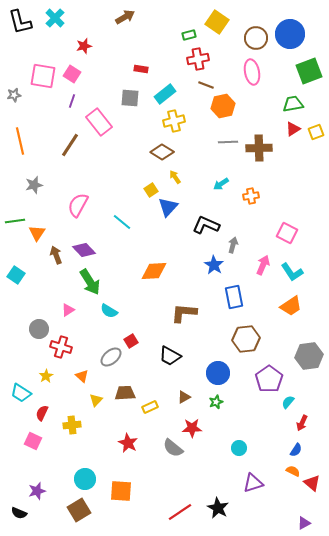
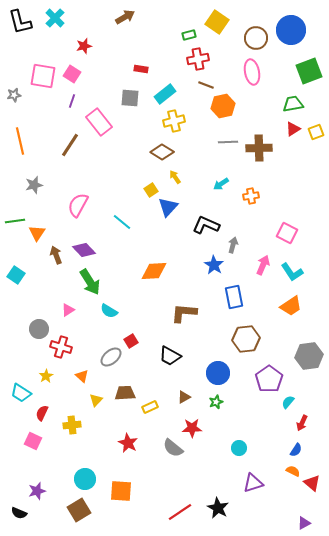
blue circle at (290, 34): moved 1 px right, 4 px up
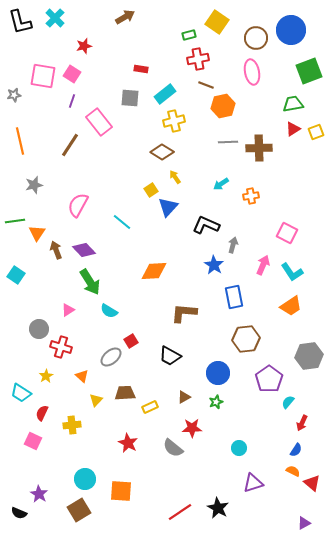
brown arrow at (56, 255): moved 5 px up
purple star at (37, 491): moved 2 px right, 3 px down; rotated 24 degrees counterclockwise
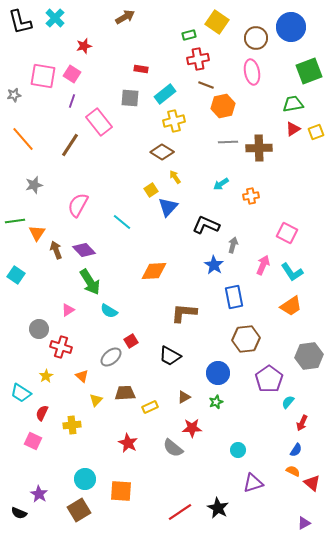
blue circle at (291, 30): moved 3 px up
orange line at (20, 141): moved 3 px right, 2 px up; rotated 28 degrees counterclockwise
cyan circle at (239, 448): moved 1 px left, 2 px down
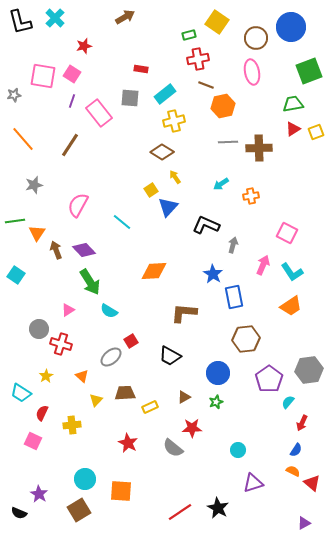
pink rectangle at (99, 122): moved 9 px up
blue star at (214, 265): moved 1 px left, 9 px down
red cross at (61, 347): moved 3 px up
gray hexagon at (309, 356): moved 14 px down
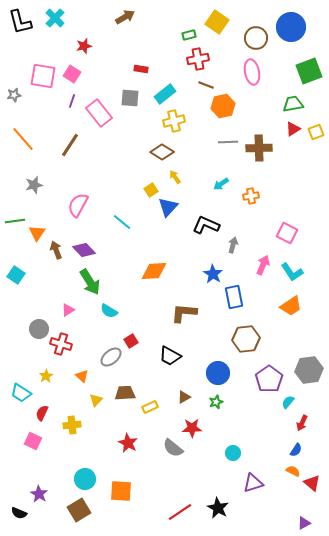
cyan circle at (238, 450): moved 5 px left, 3 px down
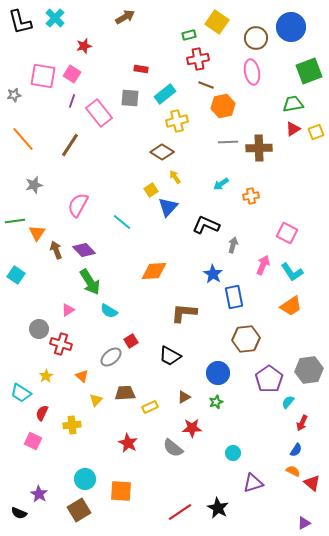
yellow cross at (174, 121): moved 3 px right
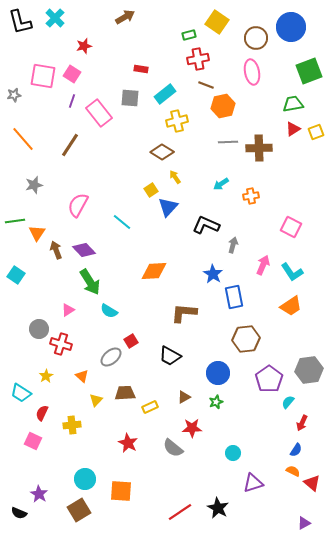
pink square at (287, 233): moved 4 px right, 6 px up
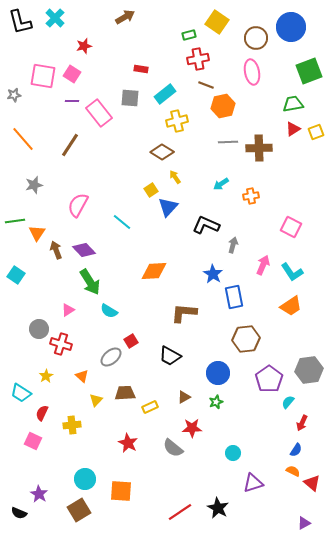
purple line at (72, 101): rotated 72 degrees clockwise
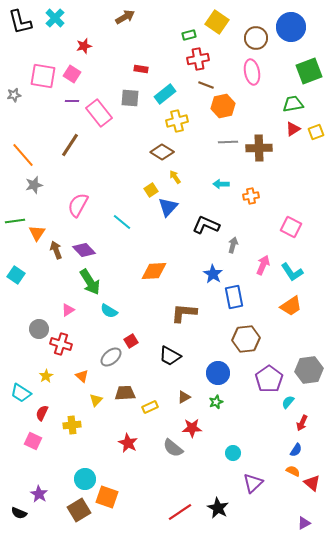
orange line at (23, 139): moved 16 px down
cyan arrow at (221, 184): rotated 35 degrees clockwise
purple triangle at (253, 483): rotated 25 degrees counterclockwise
orange square at (121, 491): moved 14 px left, 6 px down; rotated 15 degrees clockwise
